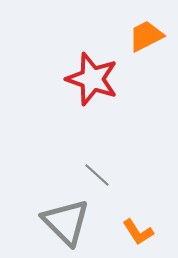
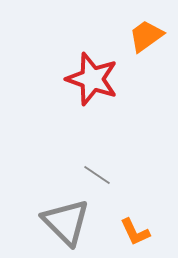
orange trapezoid: rotated 9 degrees counterclockwise
gray line: rotated 8 degrees counterclockwise
orange L-shape: moved 3 px left; rotated 8 degrees clockwise
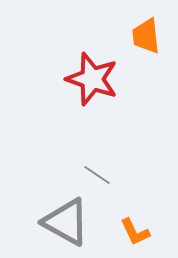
orange trapezoid: rotated 60 degrees counterclockwise
gray triangle: rotated 16 degrees counterclockwise
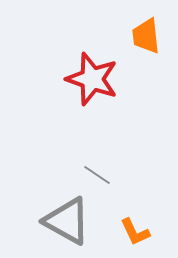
gray triangle: moved 1 px right, 1 px up
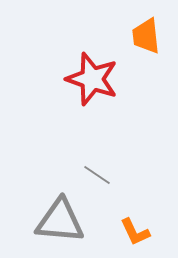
gray triangle: moved 7 px left; rotated 24 degrees counterclockwise
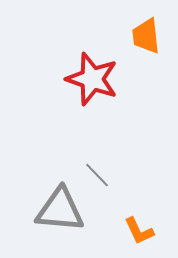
gray line: rotated 12 degrees clockwise
gray triangle: moved 11 px up
orange L-shape: moved 4 px right, 1 px up
